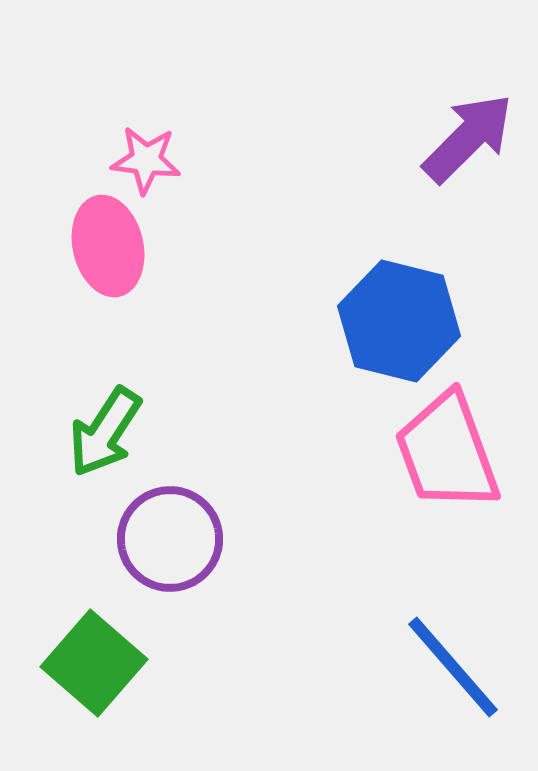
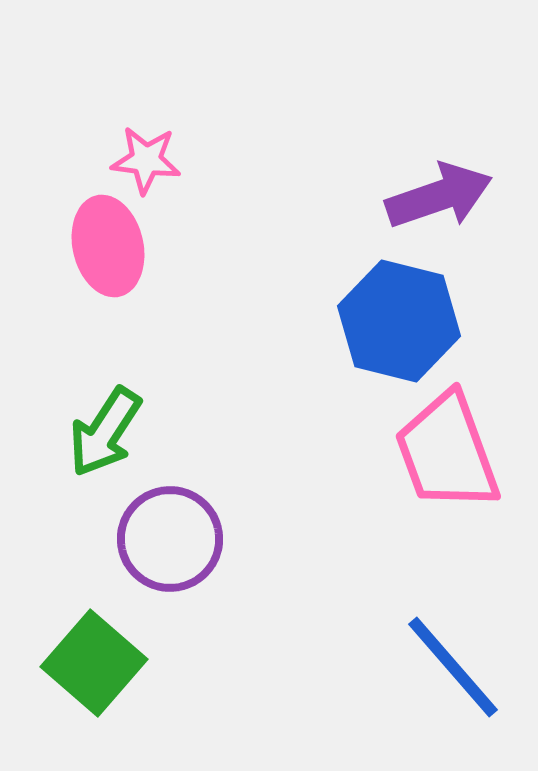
purple arrow: moved 29 px left, 58 px down; rotated 26 degrees clockwise
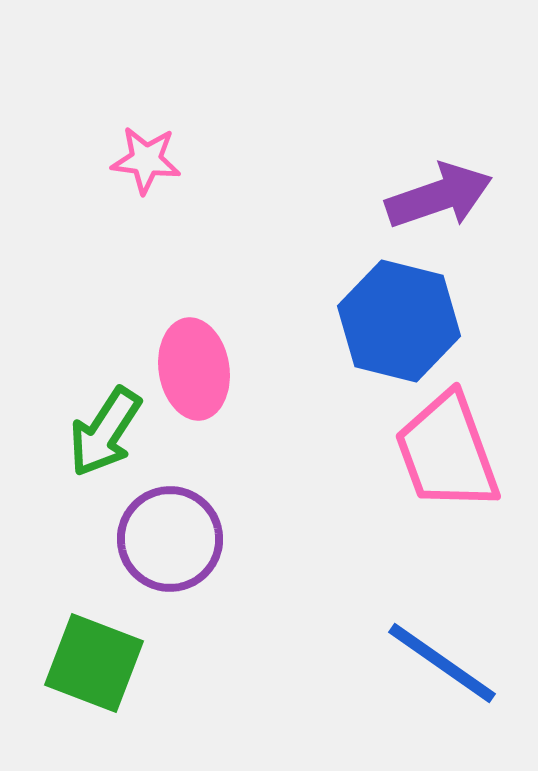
pink ellipse: moved 86 px right, 123 px down; rotated 4 degrees clockwise
green square: rotated 20 degrees counterclockwise
blue line: moved 11 px left, 4 px up; rotated 14 degrees counterclockwise
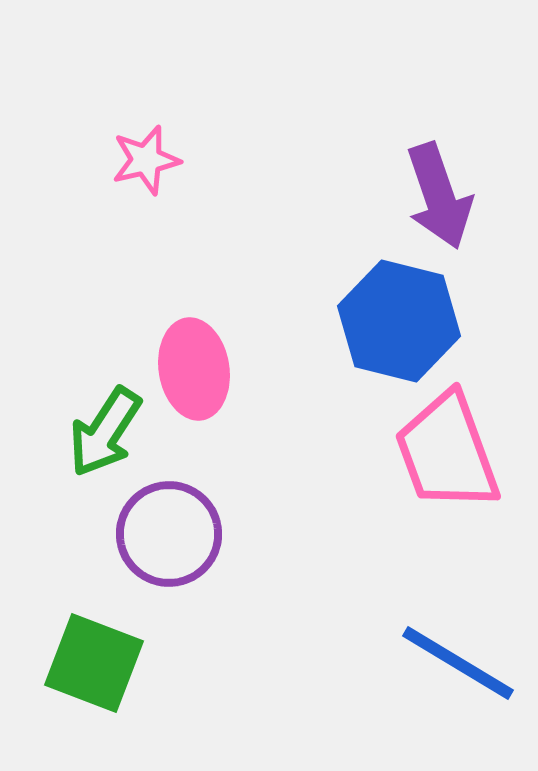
pink star: rotated 20 degrees counterclockwise
purple arrow: rotated 90 degrees clockwise
purple circle: moved 1 px left, 5 px up
blue line: moved 16 px right; rotated 4 degrees counterclockwise
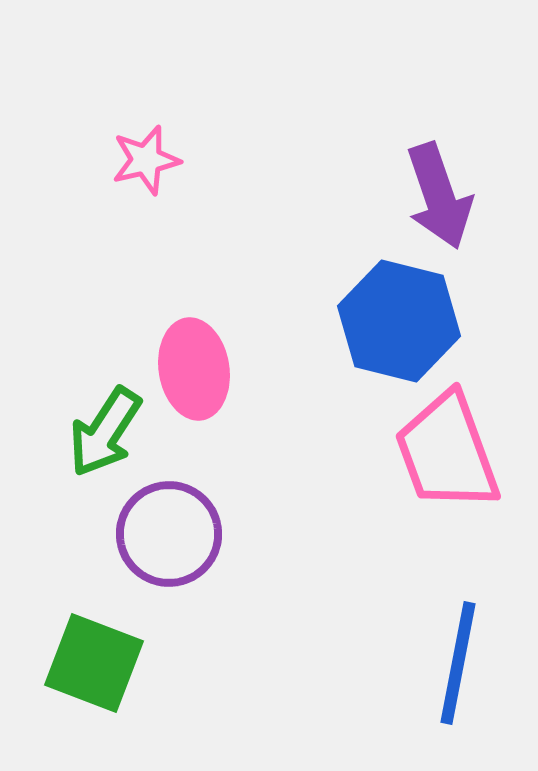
blue line: rotated 70 degrees clockwise
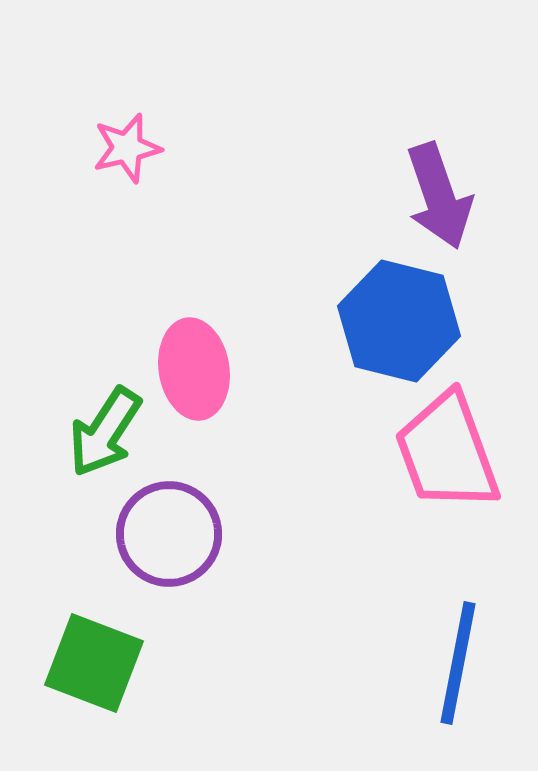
pink star: moved 19 px left, 12 px up
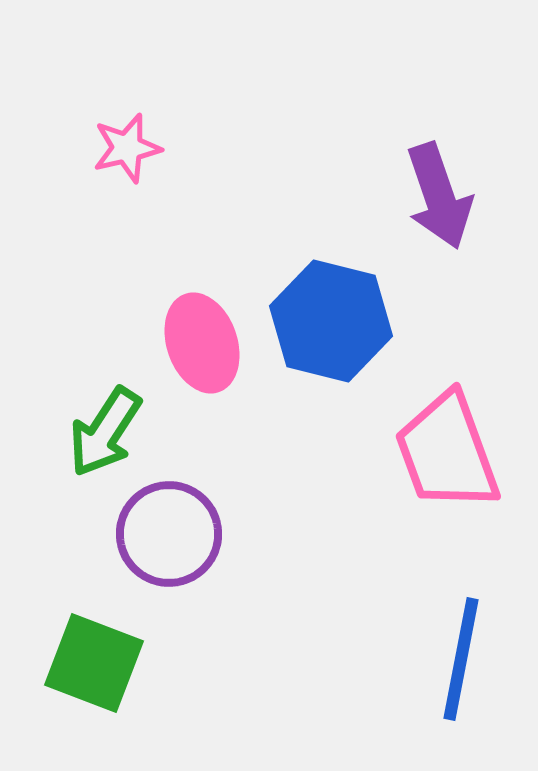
blue hexagon: moved 68 px left
pink ellipse: moved 8 px right, 26 px up; rotated 10 degrees counterclockwise
blue line: moved 3 px right, 4 px up
